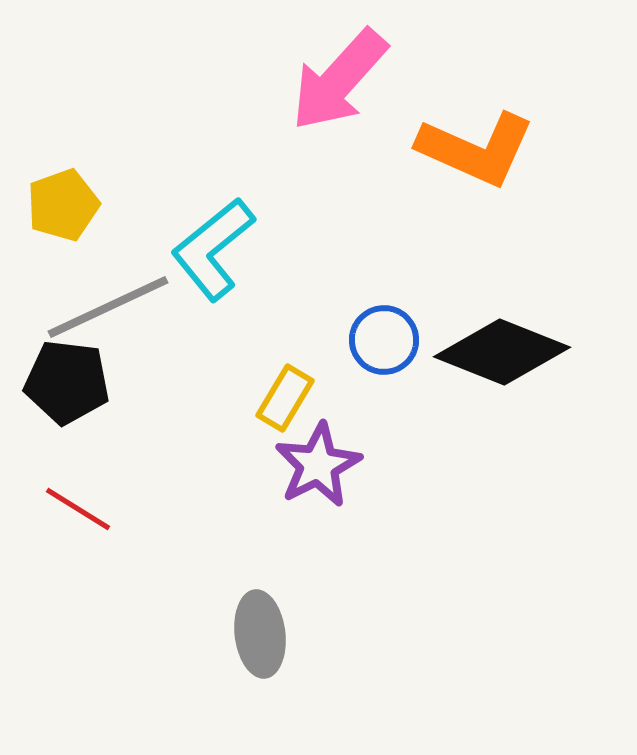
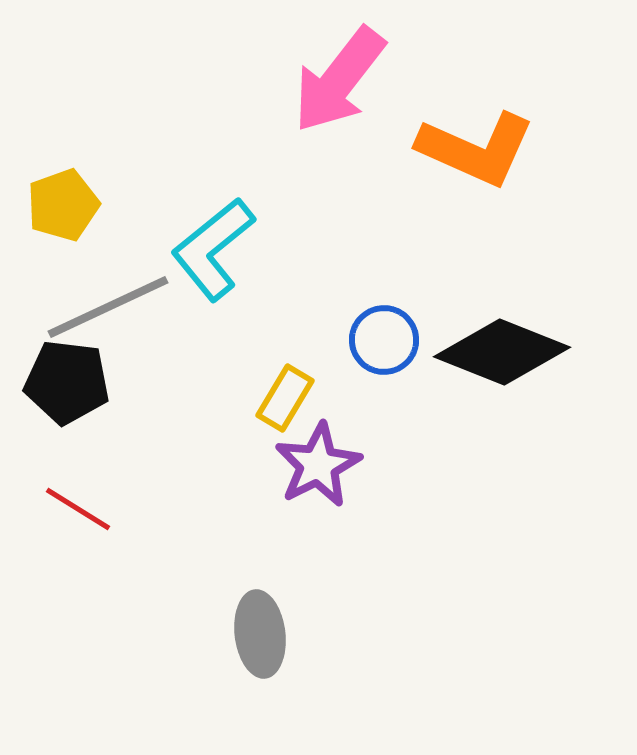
pink arrow: rotated 4 degrees counterclockwise
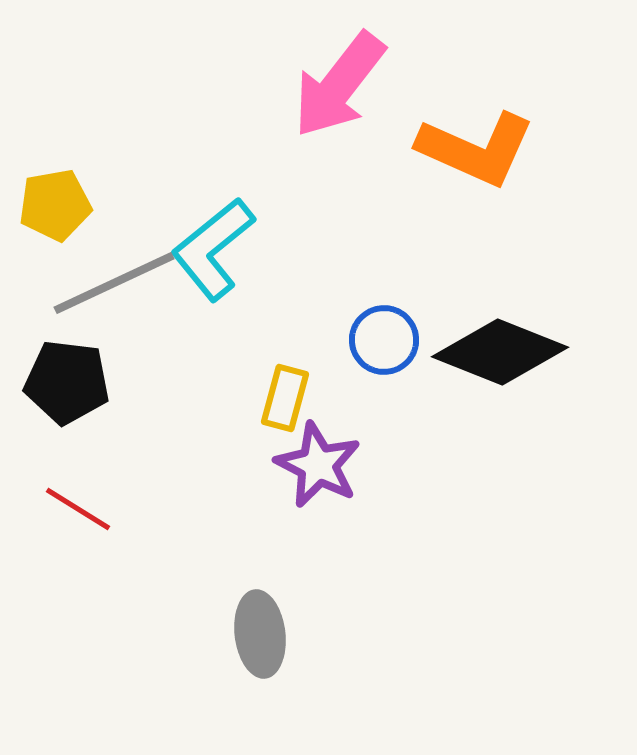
pink arrow: moved 5 px down
yellow pentagon: moved 8 px left; rotated 10 degrees clockwise
gray line: moved 6 px right, 24 px up
black diamond: moved 2 px left
yellow rectangle: rotated 16 degrees counterclockwise
purple star: rotated 18 degrees counterclockwise
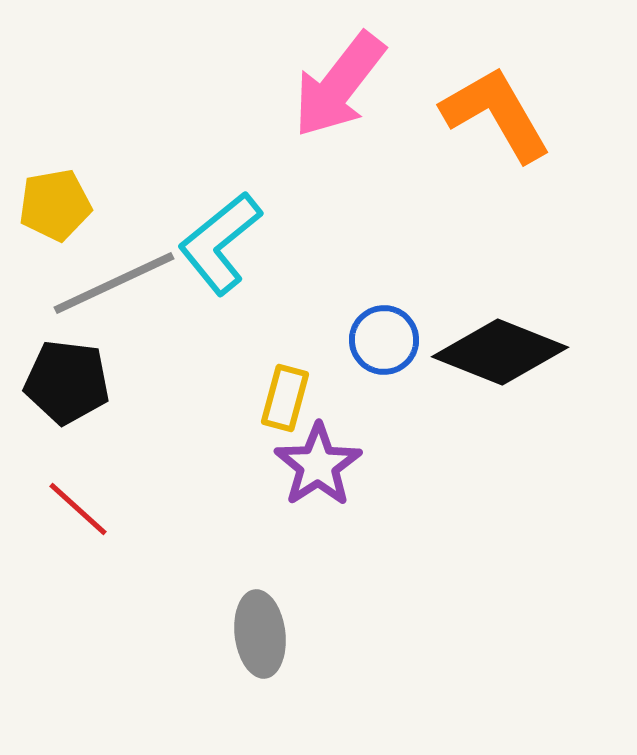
orange L-shape: moved 20 px right, 35 px up; rotated 144 degrees counterclockwise
cyan L-shape: moved 7 px right, 6 px up
purple star: rotated 12 degrees clockwise
red line: rotated 10 degrees clockwise
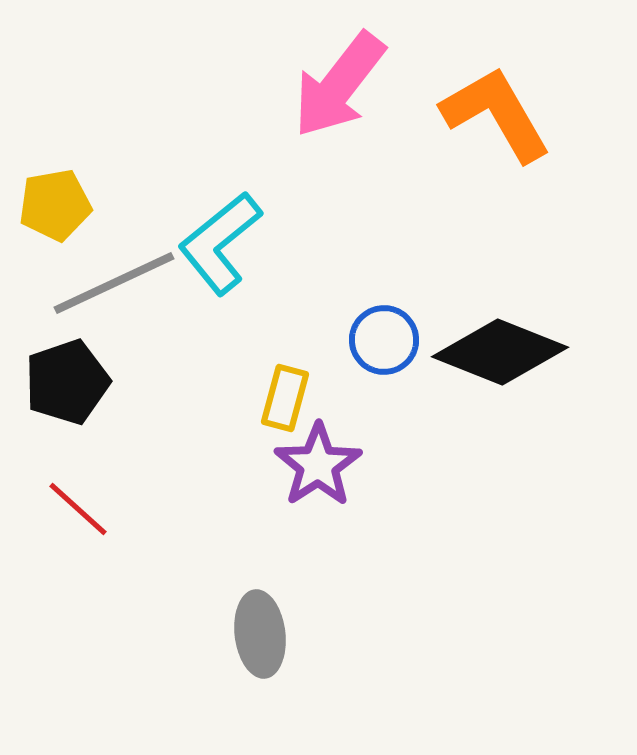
black pentagon: rotated 26 degrees counterclockwise
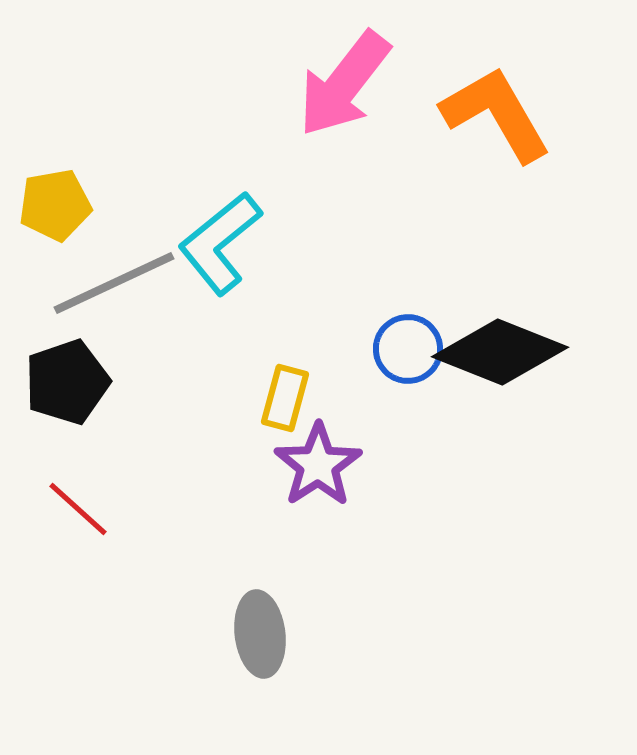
pink arrow: moved 5 px right, 1 px up
blue circle: moved 24 px right, 9 px down
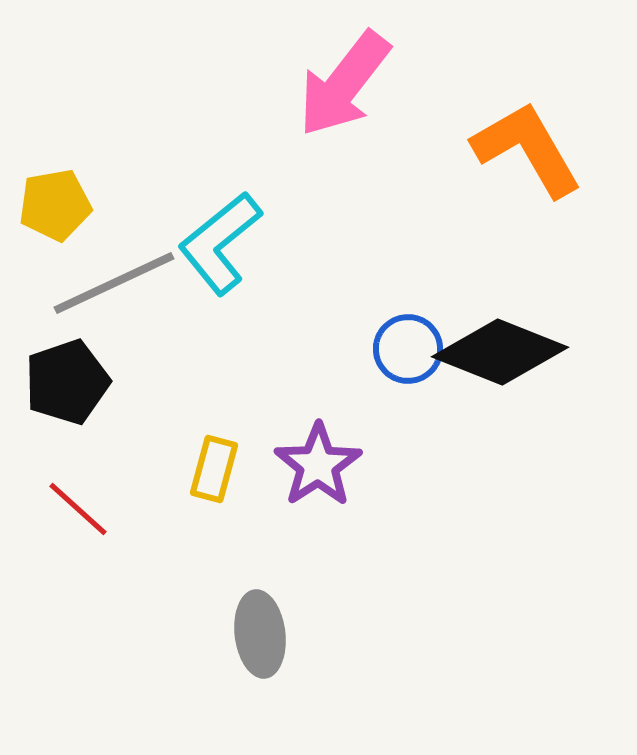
orange L-shape: moved 31 px right, 35 px down
yellow rectangle: moved 71 px left, 71 px down
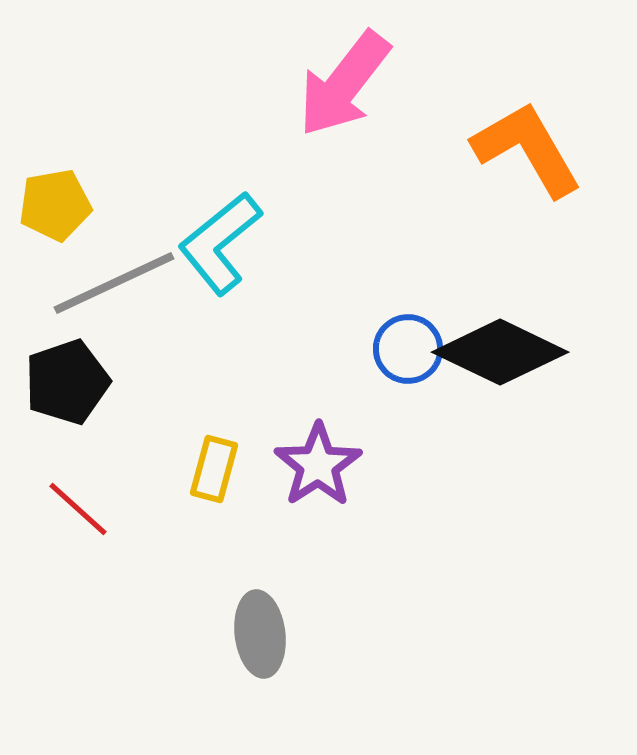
black diamond: rotated 4 degrees clockwise
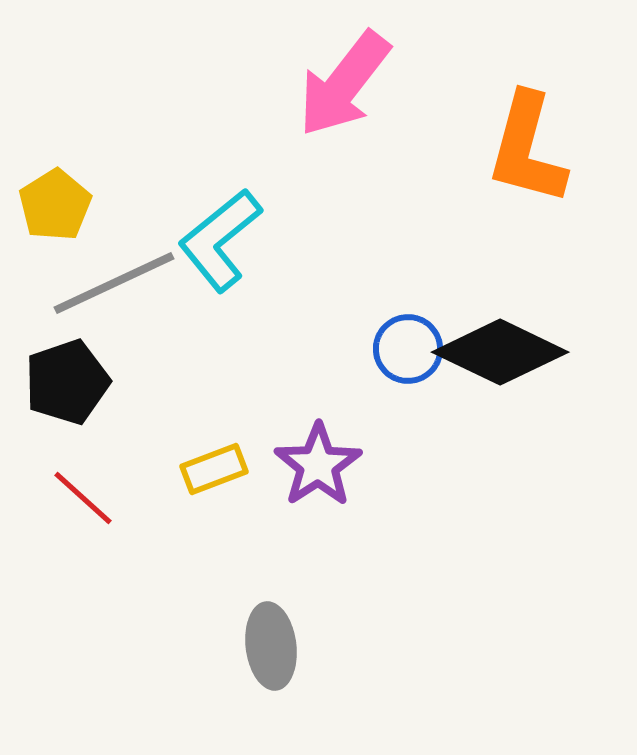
orange L-shape: rotated 135 degrees counterclockwise
yellow pentagon: rotated 22 degrees counterclockwise
cyan L-shape: moved 3 px up
yellow rectangle: rotated 54 degrees clockwise
red line: moved 5 px right, 11 px up
gray ellipse: moved 11 px right, 12 px down
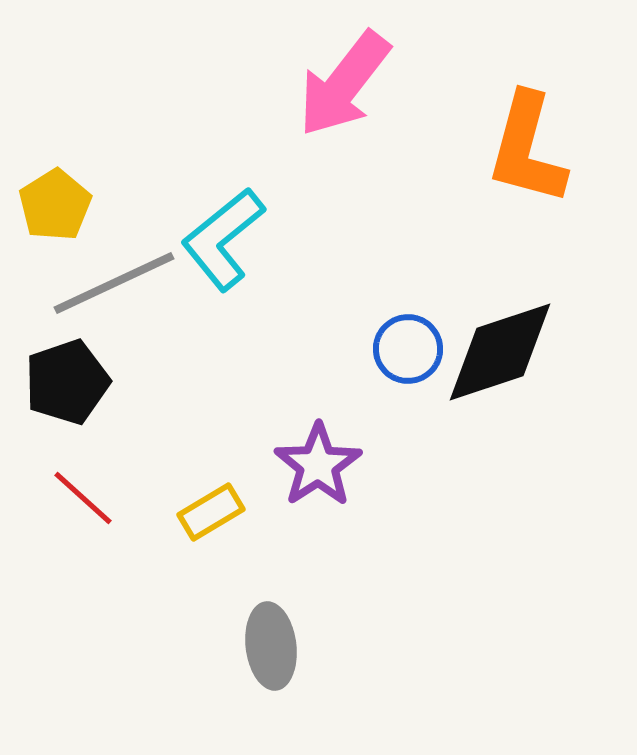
cyan L-shape: moved 3 px right, 1 px up
black diamond: rotated 44 degrees counterclockwise
yellow rectangle: moved 3 px left, 43 px down; rotated 10 degrees counterclockwise
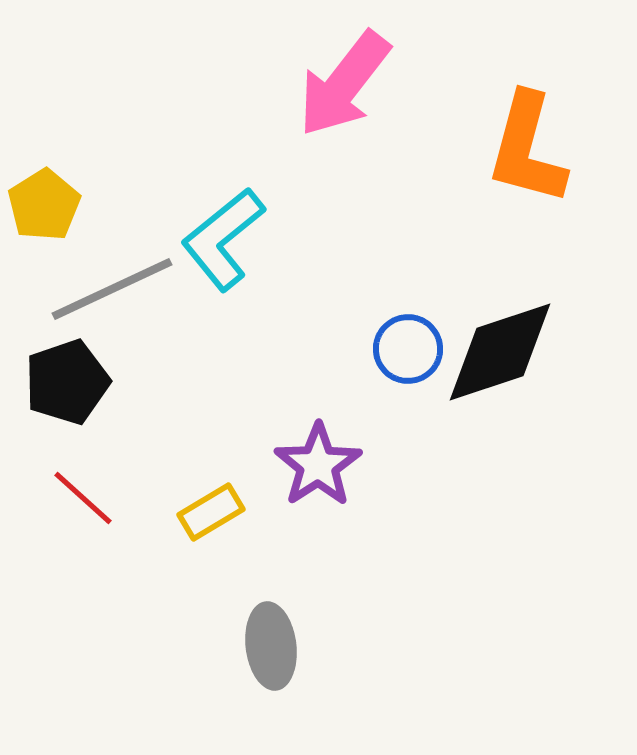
yellow pentagon: moved 11 px left
gray line: moved 2 px left, 6 px down
